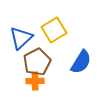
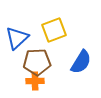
yellow square: rotated 10 degrees clockwise
blue triangle: moved 4 px left
brown pentagon: rotated 24 degrees clockwise
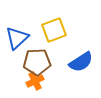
blue semicircle: rotated 25 degrees clockwise
orange cross: rotated 24 degrees counterclockwise
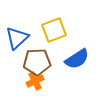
blue semicircle: moved 4 px left, 3 px up
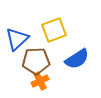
blue triangle: moved 1 px down
brown pentagon: moved 1 px left, 1 px up
orange cross: moved 5 px right
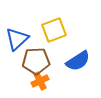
blue semicircle: moved 1 px right, 2 px down
